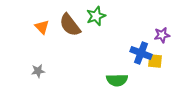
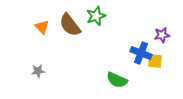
green semicircle: rotated 25 degrees clockwise
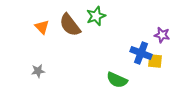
purple star: rotated 21 degrees clockwise
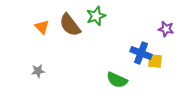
purple star: moved 4 px right, 6 px up
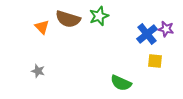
green star: moved 3 px right
brown semicircle: moved 2 px left, 6 px up; rotated 35 degrees counterclockwise
blue cross: moved 6 px right, 19 px up; rotated 30 degrees clockwise
gray star: rotated 24 degrees clockwise
green semicircle: moved 4 px right, 3 px down
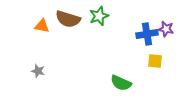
orange triangle: moved 1 px up; rotated 35 degrees counterclockwise
blue cross: rotated 30 degrees clockwise
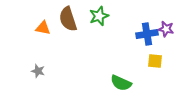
brown semicircle: rotated 55 degrees clockwise
orange triangle: moved 1 px right, 2 px down
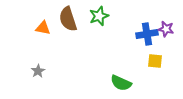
gray star: rotated 24 degrees clockwise
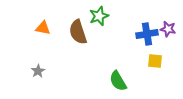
brown semicircle: moved 10 px right, 13 px down
purple star: moved 2 px right
green semicircle: moved 3 px left, 2 px up; rotated 35 degrees clockwise
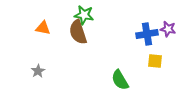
green star: moved 15 px left, 1 px up; rotated 30 degrees clockwise
green semicircle: moved 2 px right, 1 px up
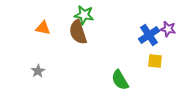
blue cross: moved 2 px right, 1 px down; rotated 25 degrees counterclockwise
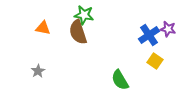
yellow square: rotated 28 degrees clockwise
